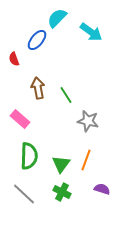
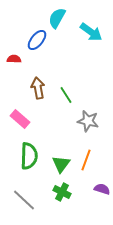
cyan semicircle: rotated 15 degrees counterclockwise
red semicircle: rotated 112 degrees clockwise
gray line: moved 6 px down
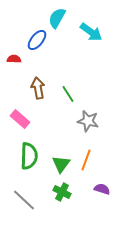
green line: moved 2 px right, 1 px up
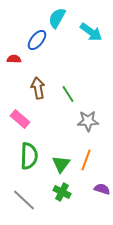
gray star: rotated 15 degrees counterclockwise
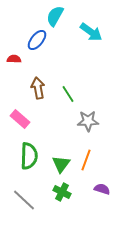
cyan semicircle: moved 2 px left, 2 px up
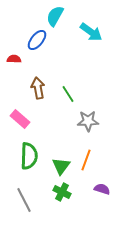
green triangle: moved 2 px down
gray line: rotated 20 degrees clockwise
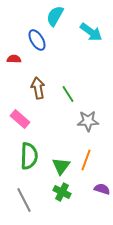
blue ellipse: rotated 70 degrees counterclockwise
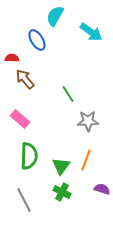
red semicircle: moved 2 px left, 1 px up
brown arrow: moved 13 px left, 9 px up; rotated 30 degrees counterclockwise
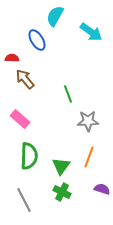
green line: rotated 12 degrees clockwise
orange line: moved 3 px right, 3 px up
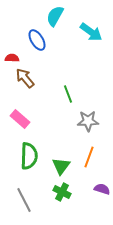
brown arrow: moved 1 px up
